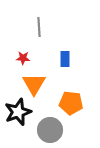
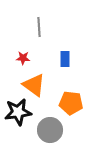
orange triangle: moved 1 px down; rotated 25 degrees counterclockwise
black star: rotated 12 degrees clockwise
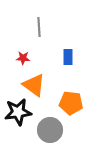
blue rectangle: moved 3 px right, 2 px up
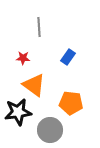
blue rectangle: rotated 35 degrees clockwise
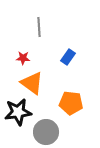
orange triangle: moved 2 px left, 2 px up
gray circle: moved 4 px left, 2 px down
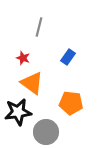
gray line: rotated 18 degrees clockwise
red star: rotated 16 degrees clockwise
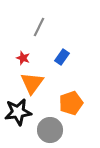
gray line: rotated 12 degrees clockwise
blue rectangle: moved 6 px left
orange triangle: rotated 30 degrees clockwise
orange pentagon: rotated 25 degrees counterclockwise
gray circle: moved 4 px right, 2 px up
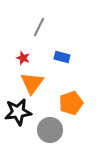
blue rectangle: rotated 70 degrees clockwise
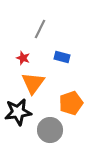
gray line: moved 1 px right, 2 px down
orange triangle: moved 1 px right
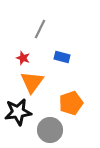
orange triangle: moved 1 px left, 1 px up
